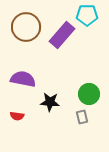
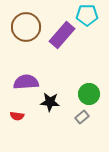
purple semicircle: moved 3 px right, 3 px down; rotated 15 degrees counterclockwise
gray rectangle: rotated 64 degrees clockwise
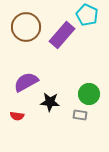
cyan pentagon: rotated 25 degrees clockwise
purple semicircle: rotated 25 degrees counterclockwise
gray rectangle: moved 2 px left, 2 px up; rotated 48 degrees clockwise
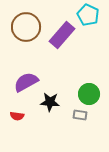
cyan pentagon: moved 1 px right
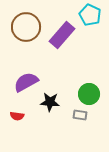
cyan pentagon: moved 2 px right
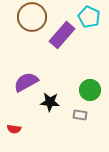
cyan pentagon: moved 1 px left, 2 px down
brown circle: moved 6 px right, 10 px up
green circle: moved 1 px right, 4 px up
red semicircle: moved 3 px left, 13 px down
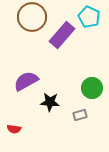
purple semicircle: moved 1 px up
green circle: moved 2 px right, 2 px up
gray rectangle: rotated 24 degrees counterclockwise
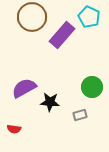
purple semicircle: moved 2 px left, 7 px down
green circle: moved 1 px up
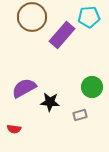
cyan pentagon: rotated 30 degrees counterclockwise
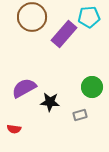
purple rectangle: moved 2 px right, 1 px up
